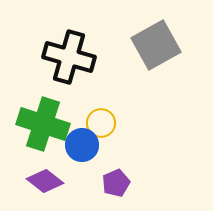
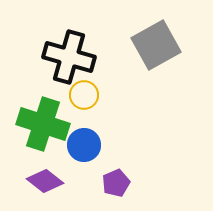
yellow circle: moved 17 px left, 28 px up
blue circle: moved 2 px right
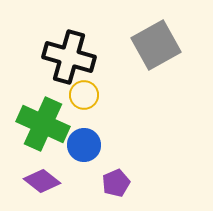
green cross: rotated 6 degrees clockwise
purple diamond: moved 3 px left
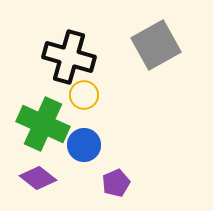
purple diamond: moved 4 px left, 3 px up
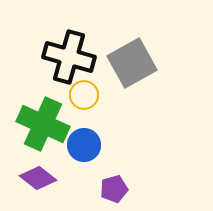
gray square: moved 24 px left, 18 px down
purple pentagon: moved 2 px left, 6 px down; rotated 8 degrees clockwise
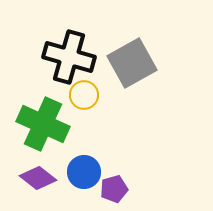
blue circle: moved 27 px down
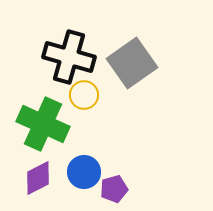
gray square: rotated 6 degrees counterclockwise
purple diamond: rotated 66 degrees counterclockwise
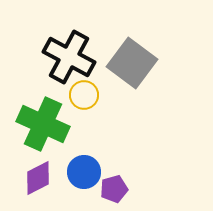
black cross: rotated 12 degrees clockwise
gray square: rotated 18 degrees counterclockwise
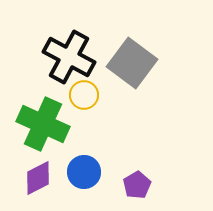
purple pentagon: moved 23 px right, 4 px up; rotated 16 degrees counterclockwise
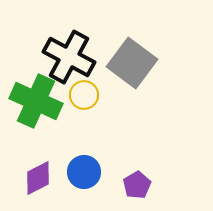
green cross: moved 7 px left, 23 px up
